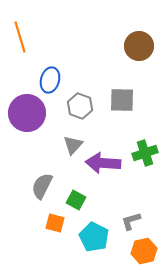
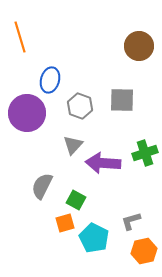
orange square: moved 10 px right; rotated 30 degrees counterclockwise
cyan pentagon: moved 1 px down
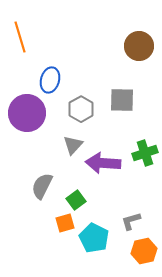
gray hexagon: moved 1 px right, 3 px down; rotated 10 degrees clockwise
green square: rotated 24 degrees clockwise
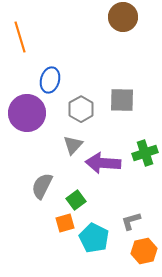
brown circle: moved 16 px left, 29 px up
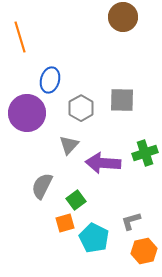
gray hexagon: moved 1 px up
gray triangle: moved 4 px left
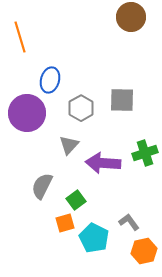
brown circle: moved 8 px right
gray L-shape: moved 2 px left, 1 px down; rotated 70 degrees clockwise
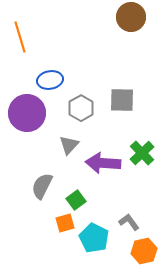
blue ellipse: rotated 65 degrees clockwise
green cross: moved 3 px left; rotated 25 degrees counterclockwise
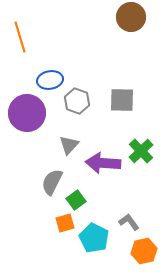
gray hexagon: moved 4 px left, 7 px up; rotated 10 degrees counterclockwise
green cross: moved 1 px left, 2 px up
gray semicircle: moved 10 px right, 4 px up
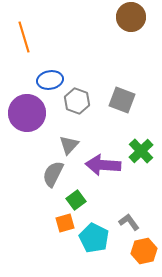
orange line: moved 4 px right
gray square: rotated 20 degrees clockwise
purple arrow: moved 2 px down
gray semicircle: moved 1 px right, 8 px up
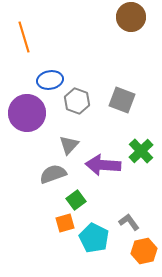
gray semicircle: rotated 44 degrees clockwise
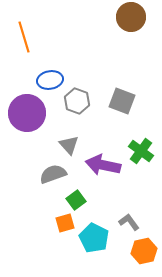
gray square: moved 1 px down
gray triangle: rotated 25 degrees counterclockwise
green cross: rotated 10 degrees counterclockwise
purple arrow: rotated 8 degrees clockwise
